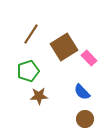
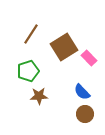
brown circle: moved 5 px up
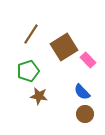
pink rectangle: moved 1 px left, 2 px down
brown star: rotated 12 degrees clockwise
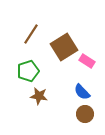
pink rectangle: moved 1 px left, 1 px down; rotated 14 degrees counterclockwise
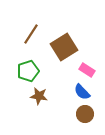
pink rectangle: moved 9 px down
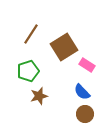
pink rectangle: moved 5 px up
brown star: rotated 24 degrees counterclockwise
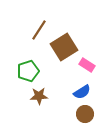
brown line: moved 8 px right, 4 px up
blue semicircle: rotated 78 degrees counterclockwise
brown star: rotated 12 degrees clockwise
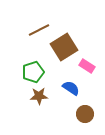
brown line: rotated 30 degrees clockwise
pink rectangle: moved 1 px down
green pentagon: moved 5 px right, 1 px down
blue semicircle: moved 11 px left, 4 px up; rotated 114 degrees counterclockwise
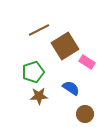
brown square: moved 1 px right, 1 px up
pink rectangle: moved 4 px up
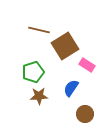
brown line: rotated 40 degrees clockwise
pink rectangle: moved 3 px down
blue semicircle: rotated 90 degrees counterclockwise
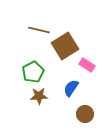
green pentagon: rotated 10 degrees counterclockwise
